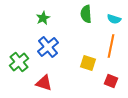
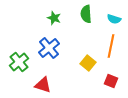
green star: moved 11 px right; rotated 24 degrees counterclockwise
blue cross: moved 1 px right, 1 px down
yellow square: rotated 21 degrees clockwise
red triangle: moved 1 px left, 2 px down
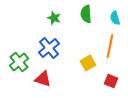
cyan semicircle: moved 1 px right, 1 px up; rotated 56 degrees clockwise
orange line: moved 1 px left
yellow square: rotated 21 degrees clockwise
red triangle: moved 6 px up
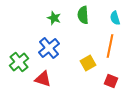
green semicircle: moved 3 px left, 1 px down
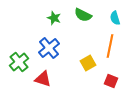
green semicircle: rotated 60 degrees counterclockwise
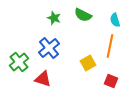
cyan semicircle: moved 2 px down
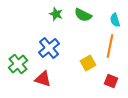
green star: moved 2 px right, 4 px up
green cross: moved 1 px left, 2 px down
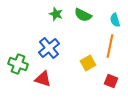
green cross: rotated 30 degrees counterclockwise
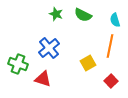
red square: rotated 24 degrees clockwise
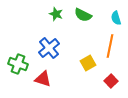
cyan semicircle: moved 1 px right, 2 px up
